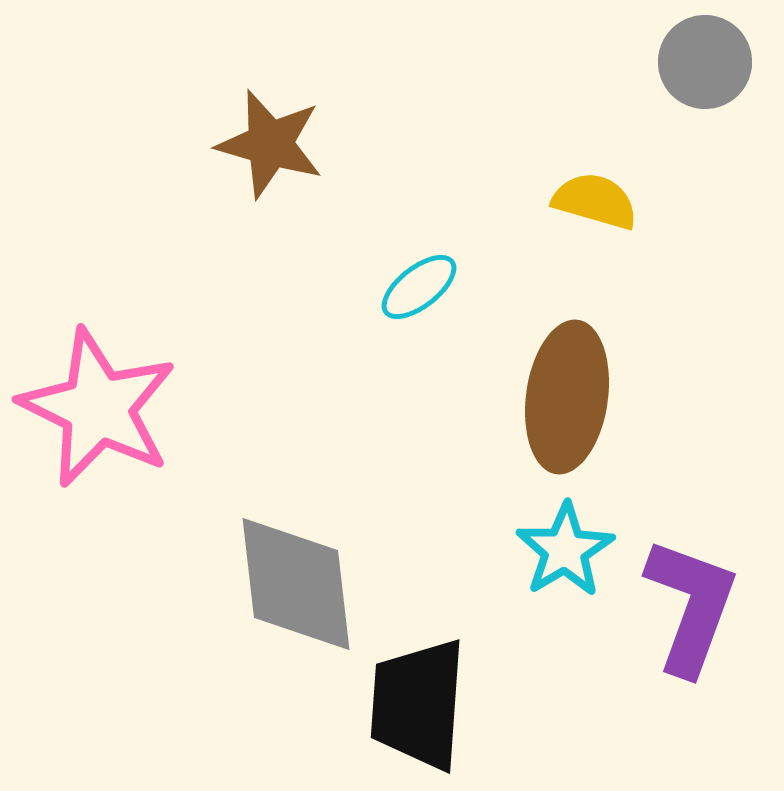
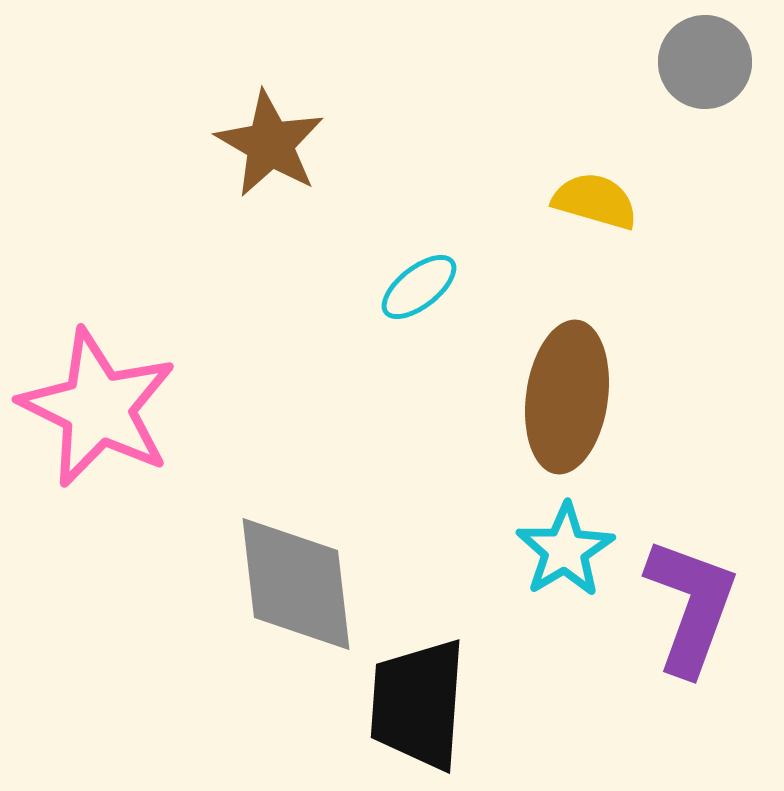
brown star: rotated 14 degrees clockwise
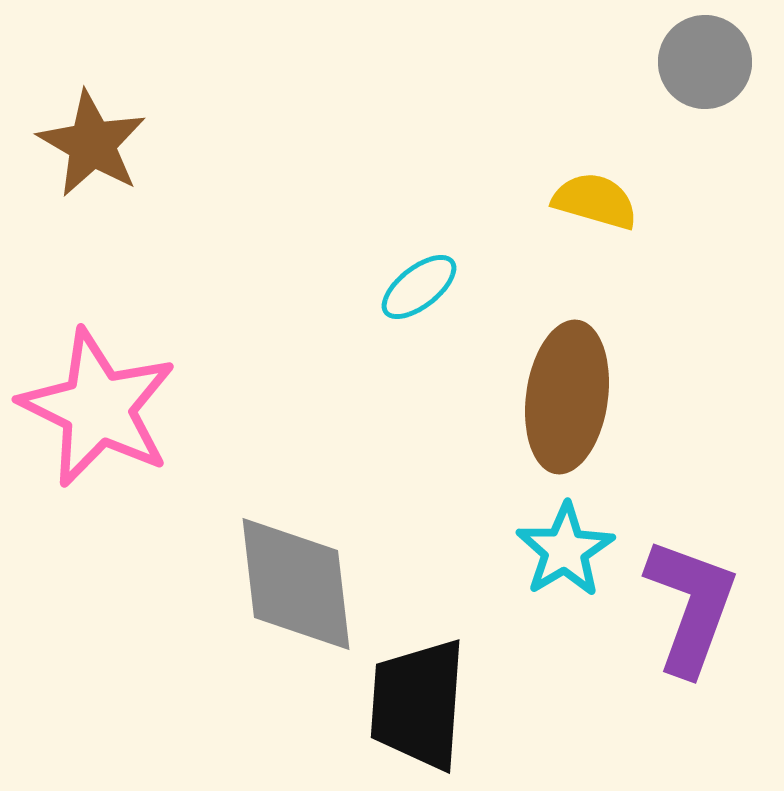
brown star: moved 178 px left
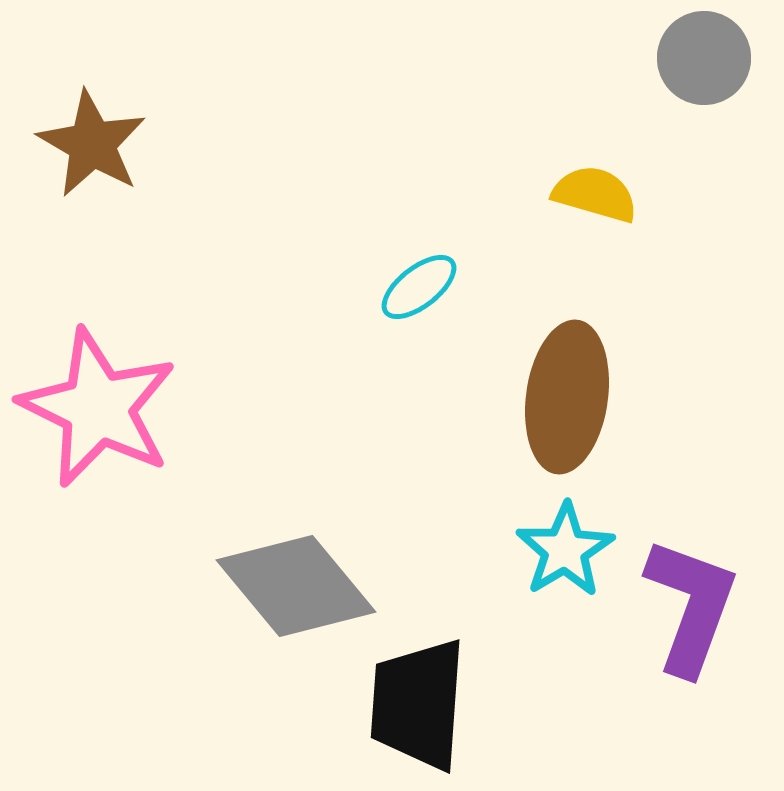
gray circle: moved 1 px left, 4 px up
yellow semicircle: moved 7 px up
gray diamond: moved 2 px down; rotated 33 degrees counterclockwise
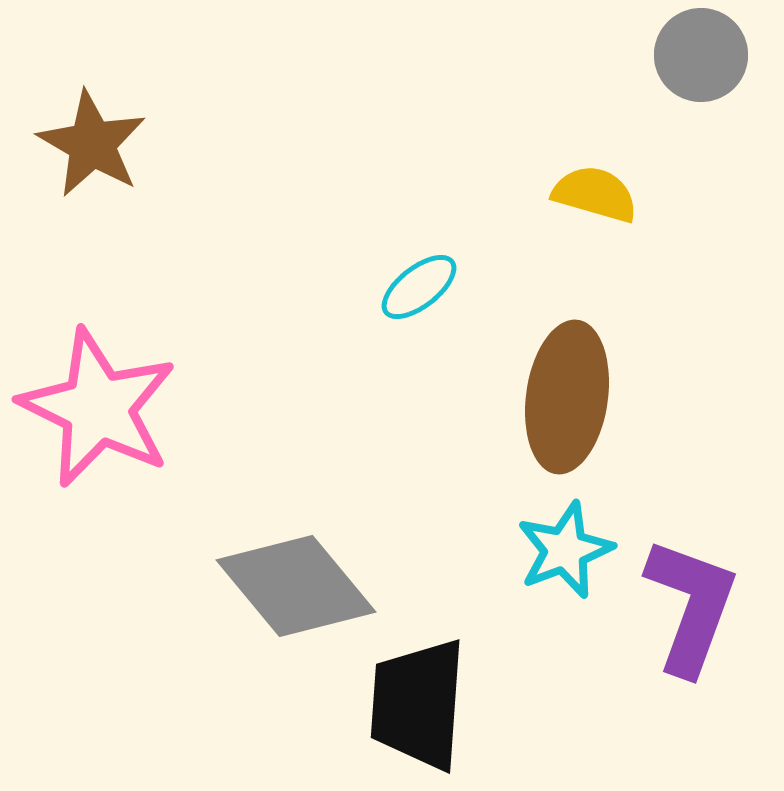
gray circle: moved 3 px left, 3 px up
cyan star: rotated 10 degrees clockwise
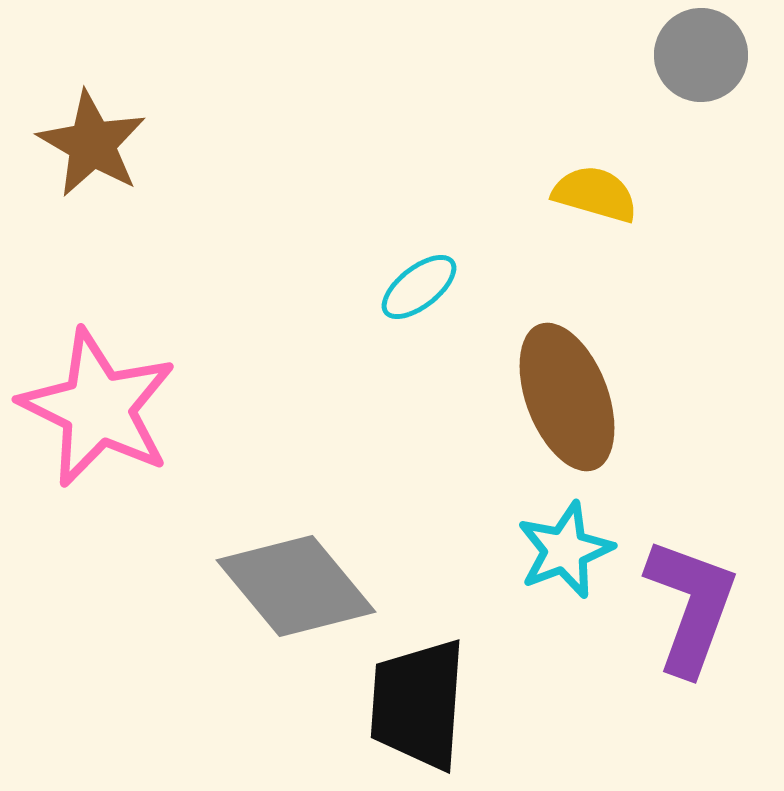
brown ellipse: rotated 29 degrees counterclockwise
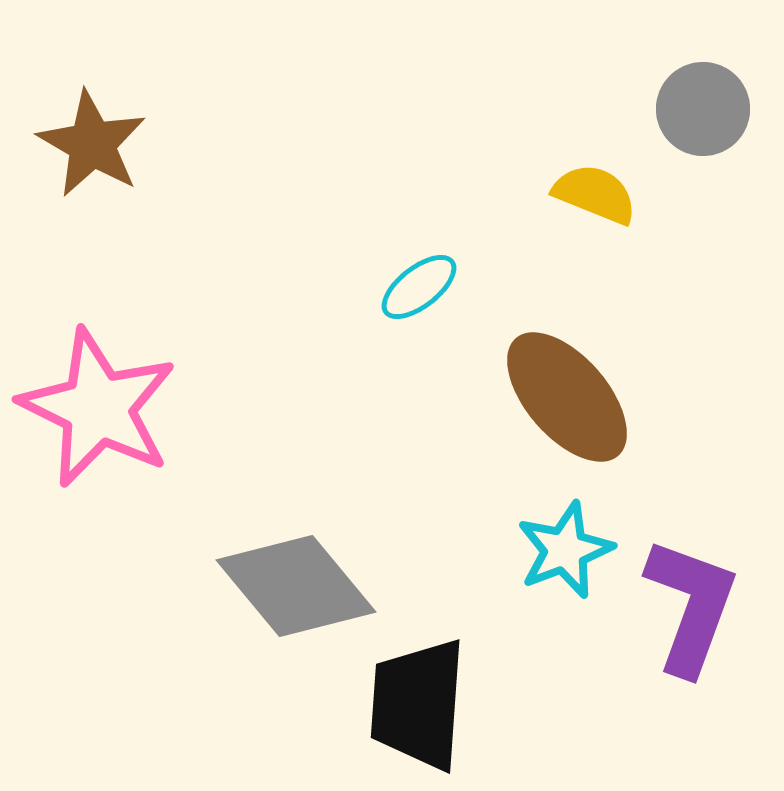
gray circle: moved 2 px right, 54 px down
yellow semicircle: rotated 6 degrees clockwise
brown ellipse: rotated 20 degrees counterclockwise
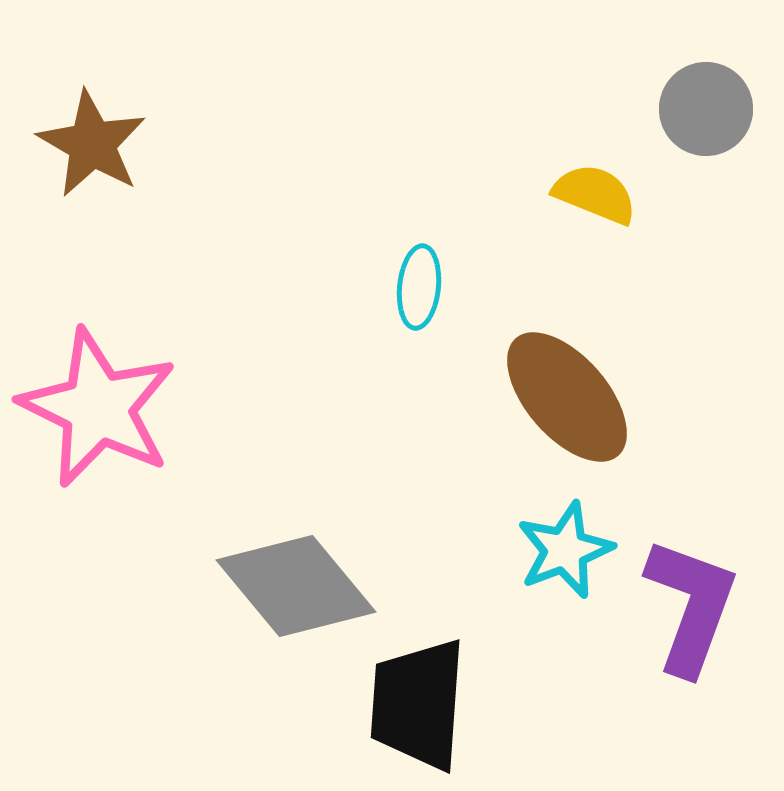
gray circle: moved 3 px right
cyan ellipse: rotated 46 degrees counterclockwise
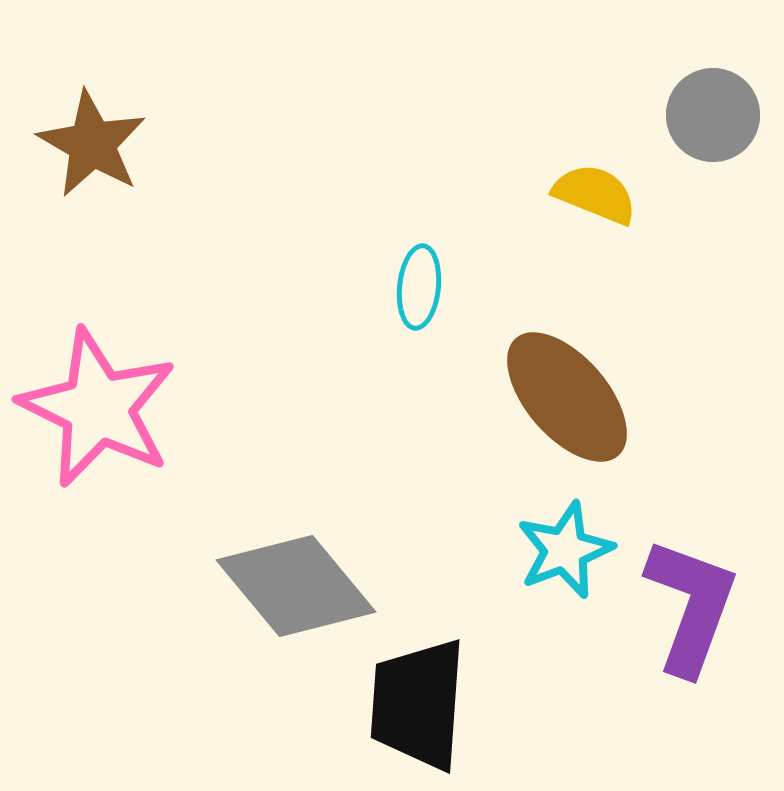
gray circle: moved 7 px right, 6 px down
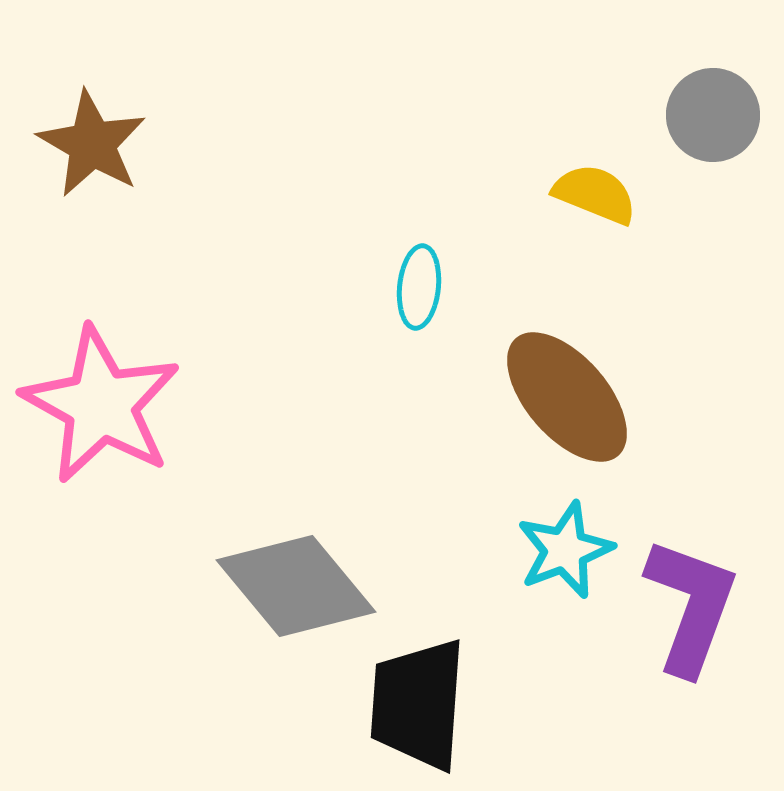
pink star: moved 3 px right, 3 px up; rotated 3 degrees clockwise
